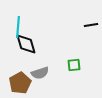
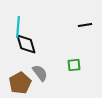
black line: moved 6 px left
gray semicircle: rotated 108 degrees counterclockwise
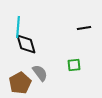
black line: moved 1 px left, 3 px down
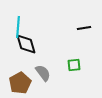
gray semicircle: moved 3 px right
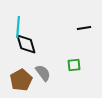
brown pentagon: moved 1 px right, 3 px up
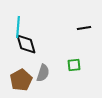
gray semicircle: rotated 54 degrees clockwise
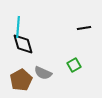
black diamond: moved 3 px left
green square: rotated 24 degrees counterclockwise
gray semicircle: rotated 96 degrees clockwise
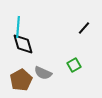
black line: rotated 40 degrees counterclockwise
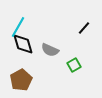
cyan line: rotated 25 degrees clockwise
gray semicircle: moved 7 px right, 23 px up
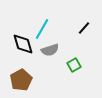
cyan line: moved 24 px right, 2 px down
gray semicircle: rotated 42 degrees counterclockwise
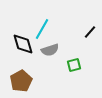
black line: moved 6 px right, 4 px down
green square: rotated 16 degrees clockwise
brown pentagon: moved 1 px down
